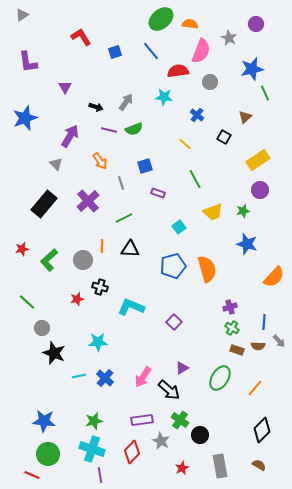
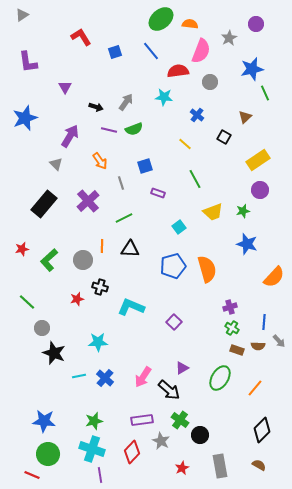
gray star at (229, 38): rotated 14 degrees clockwise
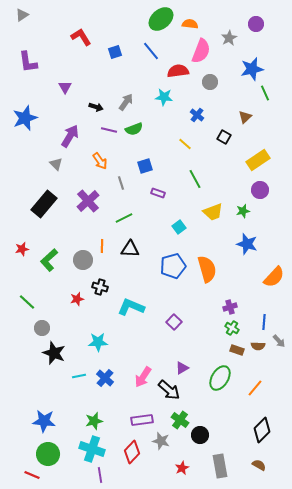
gray star at (161, 441): rotated 12 degrees counterclockwise
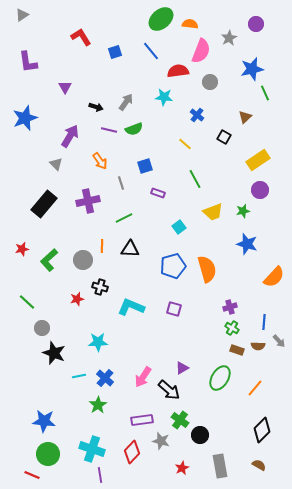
purple cross at (88, 201): rotated 30 degrees clockwise
purple square at (174, 322): moved 13 px up; rotated 28 degrees counterclockwise
green star at (94, 421): moved 4 px right, 16 px up; rotated 18 degrees counterclockwise
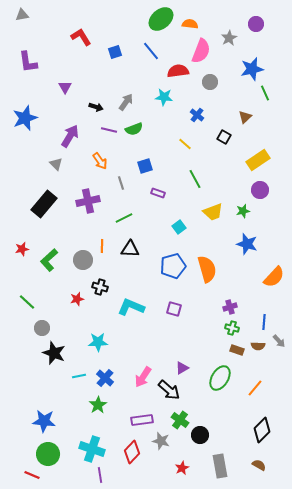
gray triangle at (22, 15): rotated 24 degrees clockwise
green cross at (232, 328): rotated 16 degrees counterclockwise
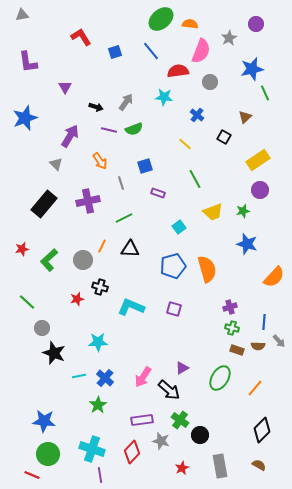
orange line at (102, 246): rotated 24 degrees clockwise
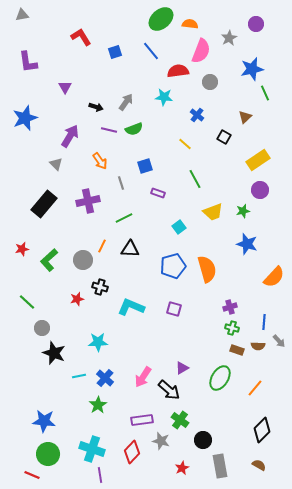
black circle at (200, 435): moved 3 px right, 5 px down
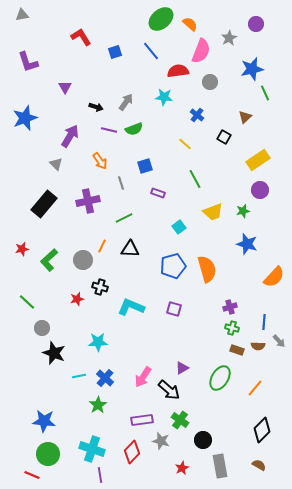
orange semicircle at (190, 24): rotated 35 degrees clockwise
purple L-shape at (28, 62): rotated 10 degrees counterclockwise
